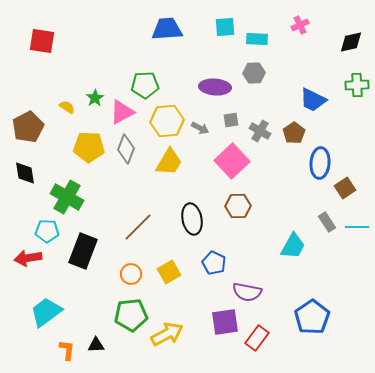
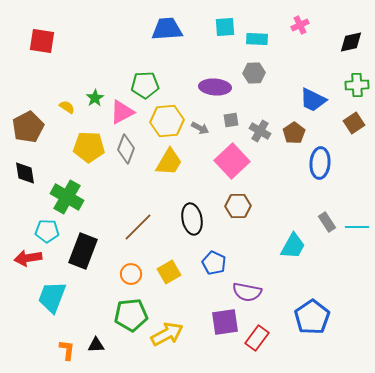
brown square at (345, 188): moved 9 px right, 65 px up
cyan trapezoid at (46, 312): moved 6 px right, 15 px up; rotated 32 degrees counterclockwise
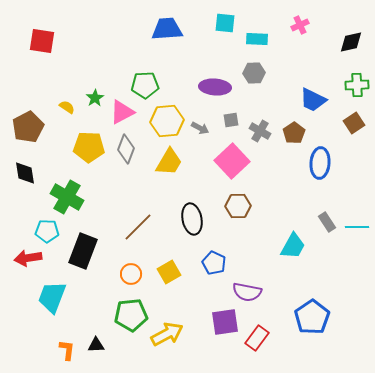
cyan square at (225, 27): moved 4 px up; rotated 10 degrees clockwise
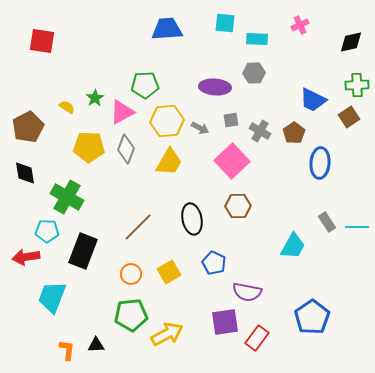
brown square at (354, 123): moved 5 px left, 6 px up
red arrow at (28, 258): moved 2 px left, 1 px up
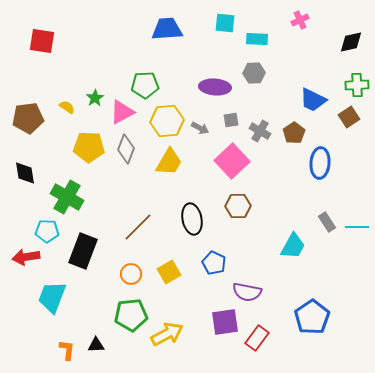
pink cross at (300, 25): moved 5 px up
brown pentagon at (28, 127): moved 9 px up; rotated 20 degrees clockwise
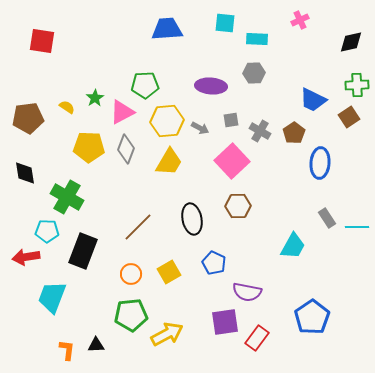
purple ellipse at (215, 87): moved 4 px left, 1 px up
gray rectangle at (327, 222): moved 4 px up
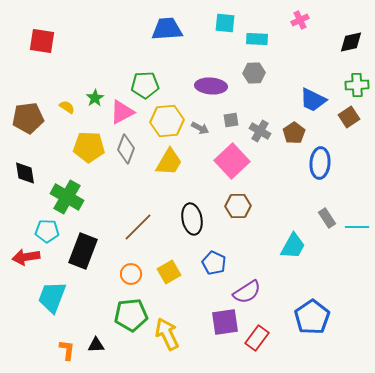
purple semicircle at (247, 292): rotated 44 degrees counterclockwise
yellow arrow at (167, 334): rotated 88 degrees counterclockwise
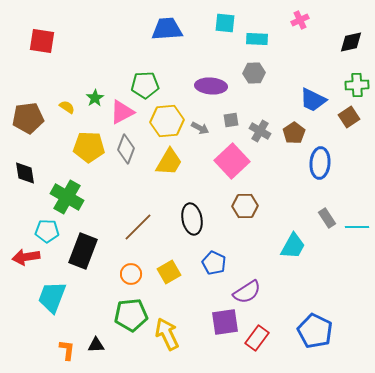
brown hexagon at (238, 206): moved 7 px right
blue pentagon at (312, 317): moved 3 px right, 14 px down; rotated 12 degrees counterclockwise
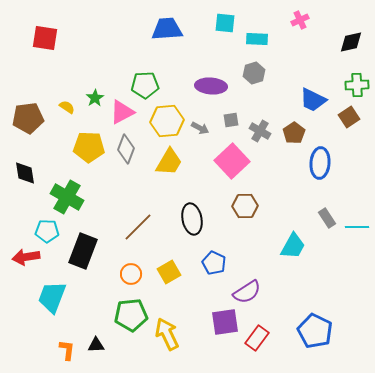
red square at (42, 41): moved 3 px right, 3 px up
gray hexagon at (254, 73): rotated 15 degrees counterclockwise
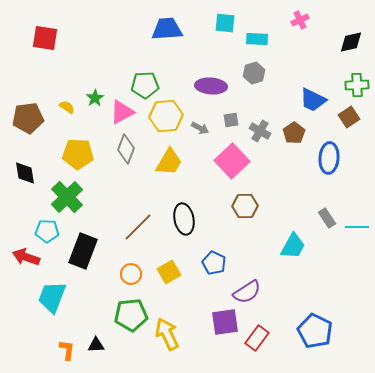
yellow hexagon at (167, 121): moved 1 px left, 5 px up
yellow pentagon at (89, 147): moved 11 px left, 7 px down
blue ellipse at (320, 163): moved 9 px right, 5 px up
green cross at (67, 197): rotated 16 degrees clockwise
black ellipse at (192, 219): moved 8 px left
red arrow at (26, 257): rotated 28 degrees clockwise
